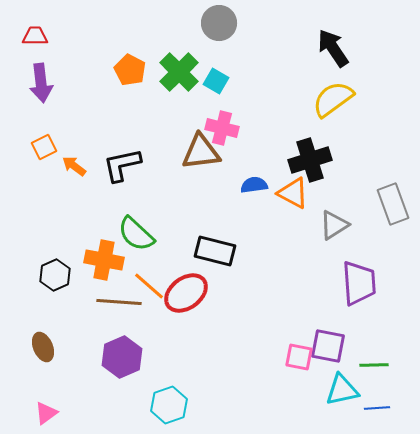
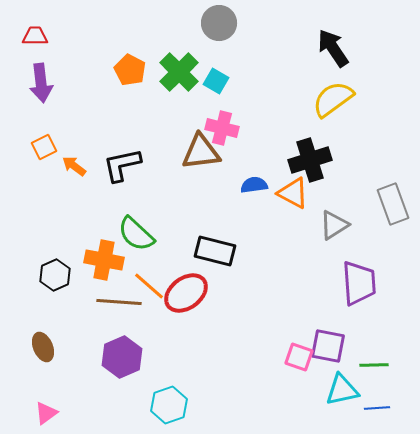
pink square: rotated 8 degrees clockwise
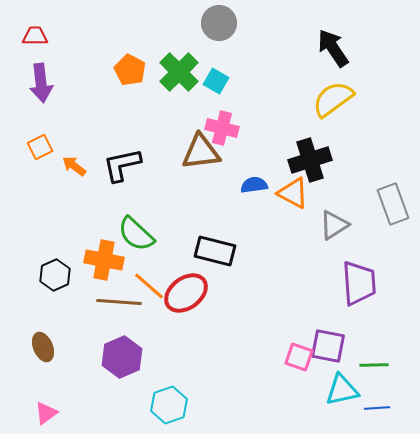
orange square: moved 4 px left
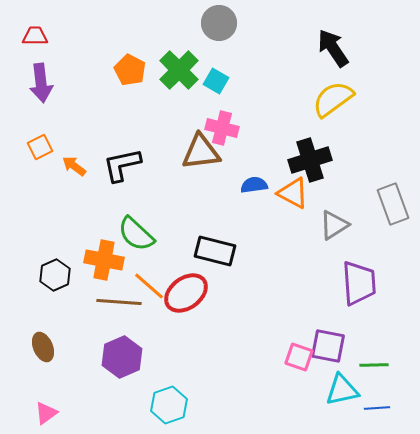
green cross: moved 2 px up
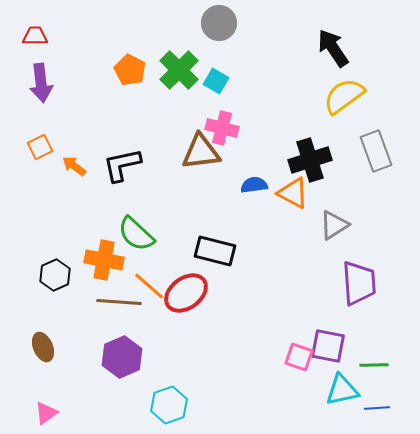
yellow semicircle: moved 11 px right, 3 px up
gray rectangle: moved 17 px left, 53 px up
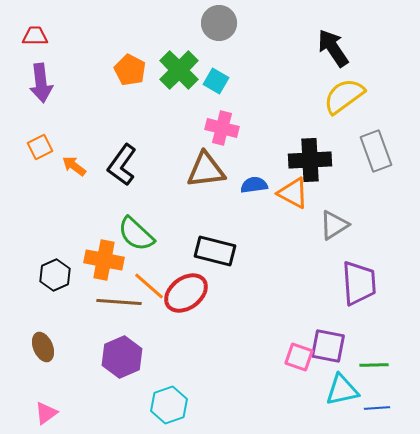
brown triangle: moved 5 px right, 18 px down
black cross: rotated 15 degrees clockwise
black L-shape: rotated 42 degrees counterclockwise
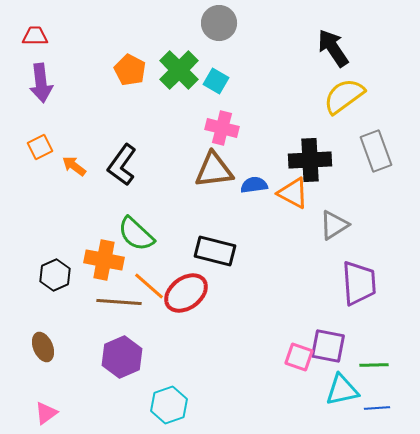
brown triangle: moved 8 px right
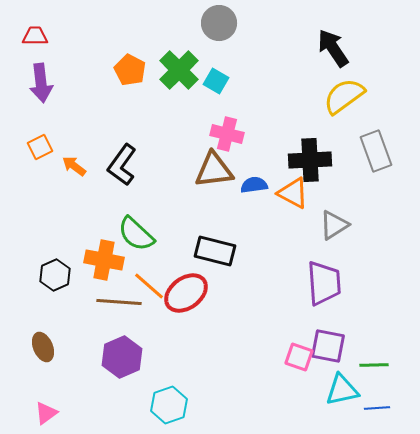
pink cross: moved 5 px right, 6 px down
purple trapezoid: moved 35 px left
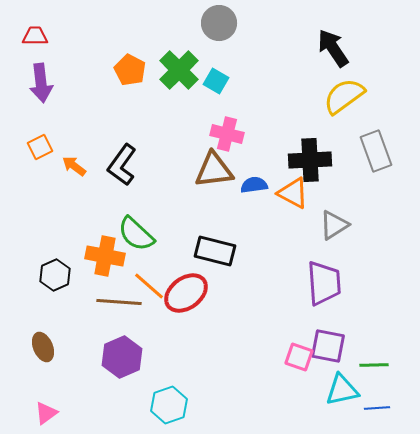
orange cross: moved 1 px right, 4 px up
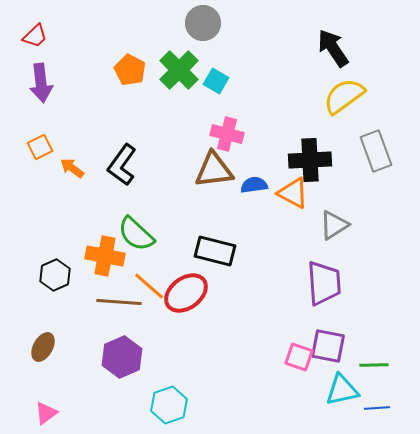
gray circle: moved 16 px left
red trapezoid: rotated 136 degrees clockwise
orange arrow: moved 2 px left, 2 px down
brown ellipse: rotated 52 degrees clockwise
